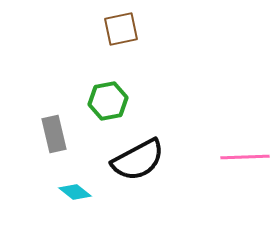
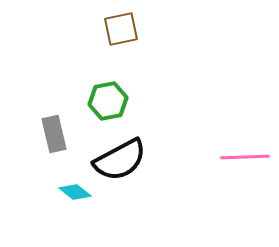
black semicircle: moved 18 px left
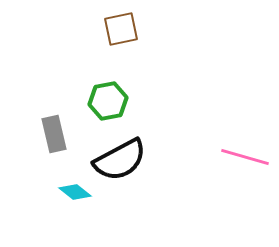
pink line: rotated 18 degrees clockwise
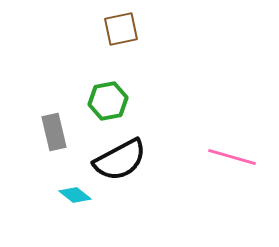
gray rectangle: moved 2 px up
pink line: moved 13 px left
cyan diamond: moved 3 px down
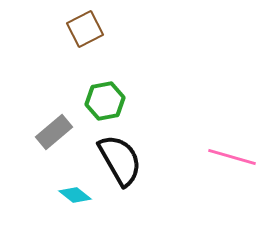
brown square: moved 36 px left; rotated 15 degrees counterclockwise
green hexagon: moved 3 px left
gray rectangle: rotated 63 degrees clockwise
black semicircle: rotated 92 degrees counterclockwise
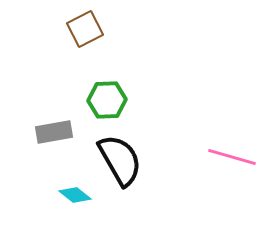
green hexagon: moved 2 px right, 1 px up; rotated 9 degrees clockwise
gray rectangle: rotated 30 degrees clockwise
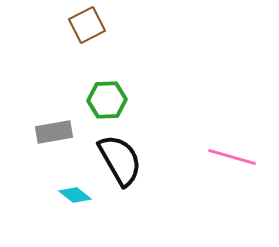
brown square: moved 2 px right, 4 px up
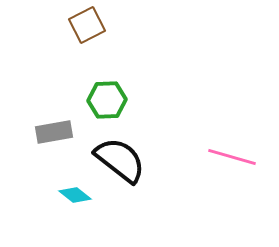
black semicircle: rotated 22 degrees counterclockwise
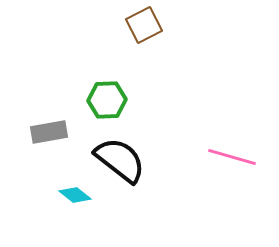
brown square: moved 57 px right
gray rectangle: moved 5 px left
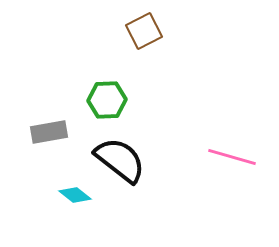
brown square: moved 6 px down
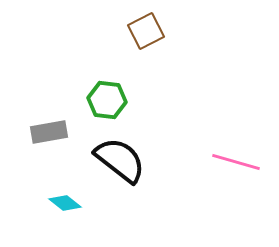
brown square: moved 2 px right
green hexagon: rotated 9 degrees clockwise
pink line: moved 4 px right, 5 px down
cyan diamond: moved 10 px left, 8 px down
